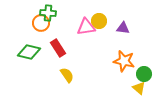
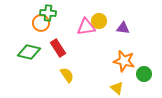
yellow triangle: moved 22 px left
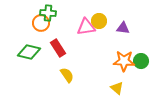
orange star: rotated 10 degrees counterclockwise
green circle: moved 3 px left, 13 px up
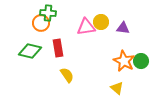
yellow circle: moved 2 px right, 1 px down
red rectangle: rotated 24 degrees clockwise
green diamond: moved 1 px right, 1 px up
orange star: rotated 25 degrees clockwise
